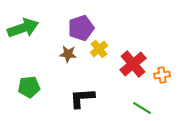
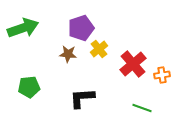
green line: rotated 12 degrees counterclockwise
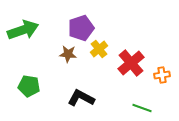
green arrow: moved 2 px down
red cross: moved 2 px left, 1 px up
green pentagon: moved 1 px up; rotated 15 degrees clockwise
black L-shape: moved 1 px left; rotated 32 degrees clockwise
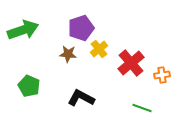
green pentagon: rotated 15 degrees clockwise
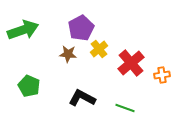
purple pentagon: rotated 10 degrees counterclockwise
black L-shape: moved 1 px right
green line: moved 17 px left
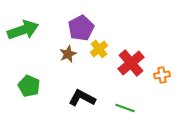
brown star: rotated 30 degrees counterclockwise
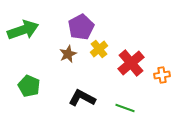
purple pentagon: moved 1 px up
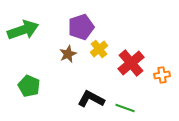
purple pentagon: rotated 10 degrees clockwise
black L-shape: moved 9 px right, 1 px down
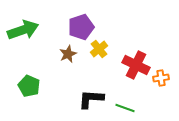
red cross: moved 5 px right, 2 px down; rotated 24 degrees counterclockwise
orange cross: moved 1 px left, 3 px down
black L-shape: rotated 24 degrees counterclockwise
